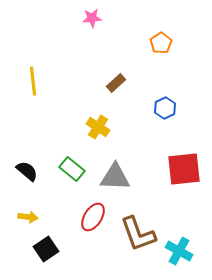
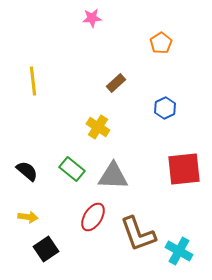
gray triangle: moved 2 px left, 1 px up
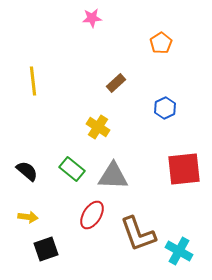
red ellipse: moved 1 px left, 2 px up
black square: rotated 15 degrees clockwise
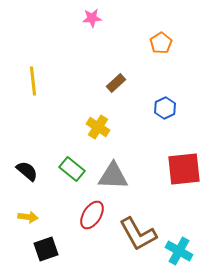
brown L-shape: rotated 9 degrees counterclockwise
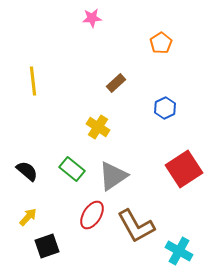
red square: rotated 27 degrees counterclockwise
gray triangle: rotated 36 degrees counterclockwise
yellow arrow: rotated 54 degrees counterclockwise
brown L-shape: moved 2 px left, 8 px up
black square: moved 1 px right, 3 px up
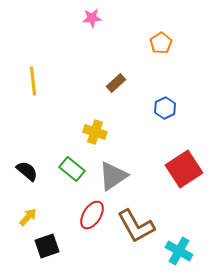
yellow cross: moved 3 px left, 5 px down; rotated 15 degrees counterclockwise
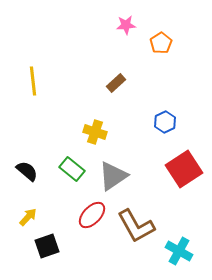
pink star: moved 34 px right, 7 px down
blue hexagon: moved 14 px down
red ellipse: rotated 12 degrees clockwise
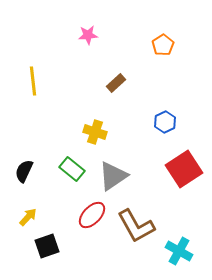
pink star: moved 38 px left, 10 px down
orange pentagon: moved 2 px right, 2 px down
black semicircle: moved 3 px left; rotated 105 degrees counterclockwise
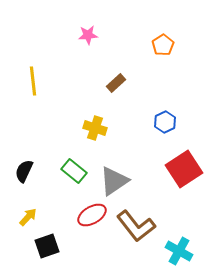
yellow cross: moved 4 px up
green rectangle: moved 2 px right, 2 px down
gray triangle: moved 1 px right, 5 px down
red ellipse: rotated 16 degrees clockwise
brown L-shape: rotated 9 degrees counterclockwise
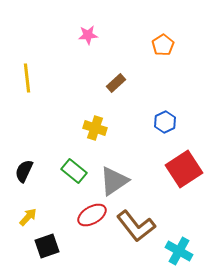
yellow line: moved 6 px left, 3 px up
